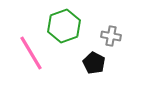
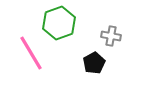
green hexagon: moved 5 px left, 3 px up
black pentagon: rotated 15 degrees clockwise
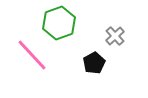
gray cross: moved 4 px right; rotated 36 degrees clockwise
pink line: moved 1 px right, 2 px down; rotated 12 degrees counterclockwise
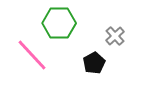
green hexagon: rotated 20 degrees clockwise
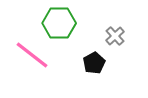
pink line: rotated 9 degrees counterclockwise
